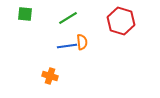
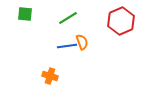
red hexagon: rotated 20 degrees clockwise
orange semicircle: rotated 14 degrees counterclockwise
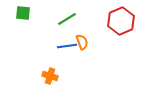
green square: moved 2 px left, 1 px up
green line: moved 1 px left, 1 px down
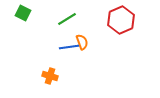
green square: rotated 21 degrees clockwise
red hexagon: moved 1 px up
blue line: moved 2 px right, 1 px down
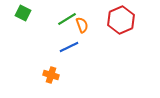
orange semicircle: moved 17 px up
blue line: rotated 18 degrees counterclockwise
orange cross: moved 1 px right, 1 px up
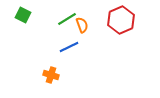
green square: moved 2 px down
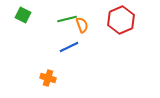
green line: rotated 18 degrees clockwise
orange cross: moved 3 px left, 3 px down
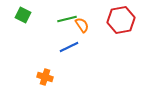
red hexagon: rotated 12 degrees clockwise
orange semicircle: rotated 14 degrees counterclockwise
orange cross: moved 3 px left, 1 px up
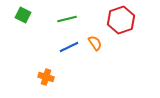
red hexagon: rotated 8 degrees counterclockwise
orange semicircle: moved 13 px right, 18 px down
orange cross: moved 1 px right
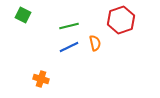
green line: moved 2 px right, 7 px down
orange semicircle: rotated 21 degrees clockwise
orange cross: moved 5 px left, 2 px down
